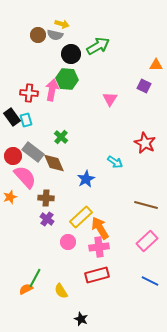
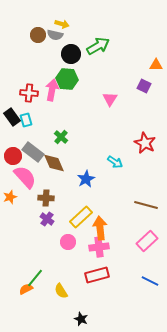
orange arrow: rotated 25 degrees clockwise
green line: rotated 12 degrees clockwise
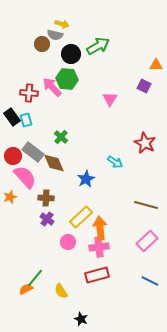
brown circle: moved 4 px right, 9 px down
pink arrow: moved 3 px up; rotated 55 degrees counterclockwise
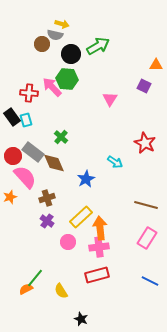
brown cross: moved 1 px right; rotated 21 degrees counterclockwise
purple cross: moved 2 px down
pink rectangle: moved 3 px up; rotated 15 degrees counterclockwise
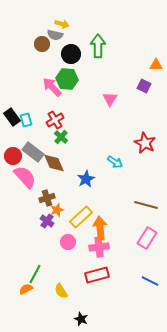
green arrow: rotated 60 degrees counterclockwise
red cross: moved 26 px right, 27 px down; rotated 36 degrees counterclockwise
orange star: moved 47 px right, 13 px down
green line: moved 4 px up; rotated 12 degrees counterclockwise
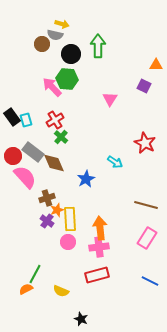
yellow rectangle: moved 11 px left, 2 px down; rotated 50 degrees counterclockwise
yellow semicircle: rotated 35 degrees counterclockwise
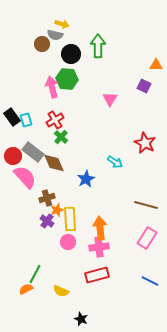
pink arrow: rotated 30 degrees clockwise
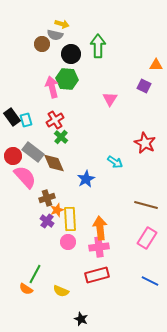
orange semicircle: rotated 120 degrees counterclockwise
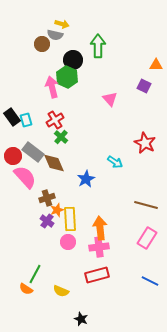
black circle: moved 2 px right, 6 px down
green hexagon: moved 2 px up; rotated 20 degrees clockwise
pink triangle: rotated 14 degrees counterclockwise
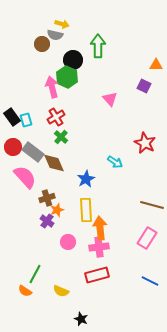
red cross: moved 1 px right, 3 px up
red circle: moved 9 px up
brown line: moved 6 px right
yellow rectangle: moved 16 px right, 9 px up
orange semicircle: moved 1 px left, 2 px down
